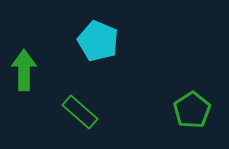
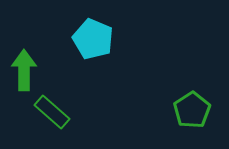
cyan pentagon: moved 5 px left, 2 px up
green rectangle: moved 28 px left
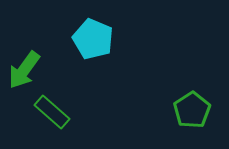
green arrow: rotated 144 degrees counterclockwise
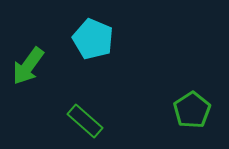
green arrow: moved 4 px right, 4 px up
green rectangle: moved 33 px right, 9 px down
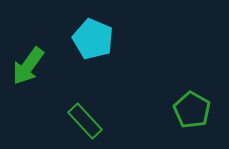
green pentagon: rotated 9 degrees counterclockwise
green rectangle: rotated 6 degrees clockwise
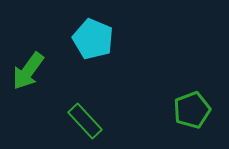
green arrow: moved 5 px down
green pentagon: rotated 21 degrees clockwise
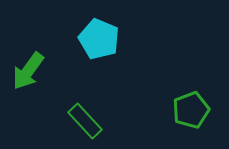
cyan pentagon: moved 6 px right
green pentagon: moved 1 px left
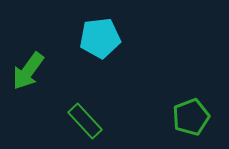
cyan pentagon: moved 1 px right, 1 px up; rotated 30 degrees counterclockwise
green pentagon: moved 7 px down
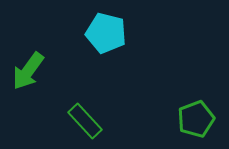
cyan pentagon: moved 6 px right, 5 px up; rotated 21 degrees clockwise
green pentagon: moved 5 px right, 2 px down
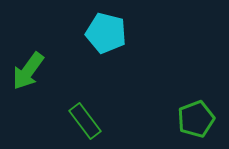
green rectangle: rotated 6 degrees clockwise
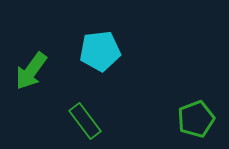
cyan pentagon: moved 6 px left, 18 px down; rotated 21 degrees counterclockwise
green arrow: moved 3 px right
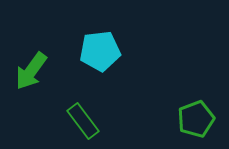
green rectangle: moved 2 px left
